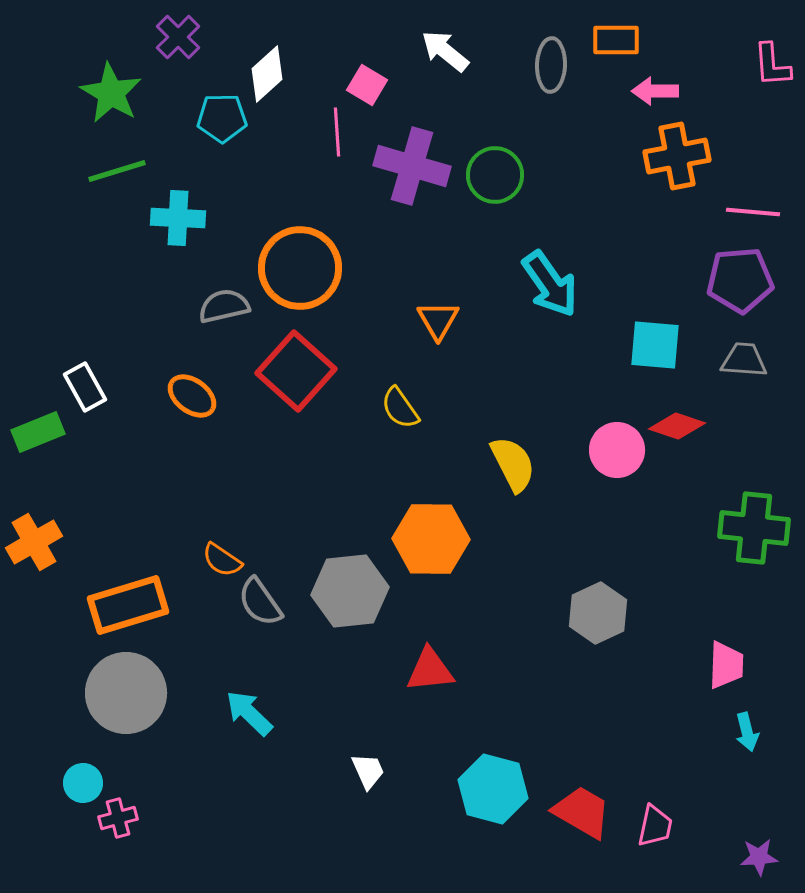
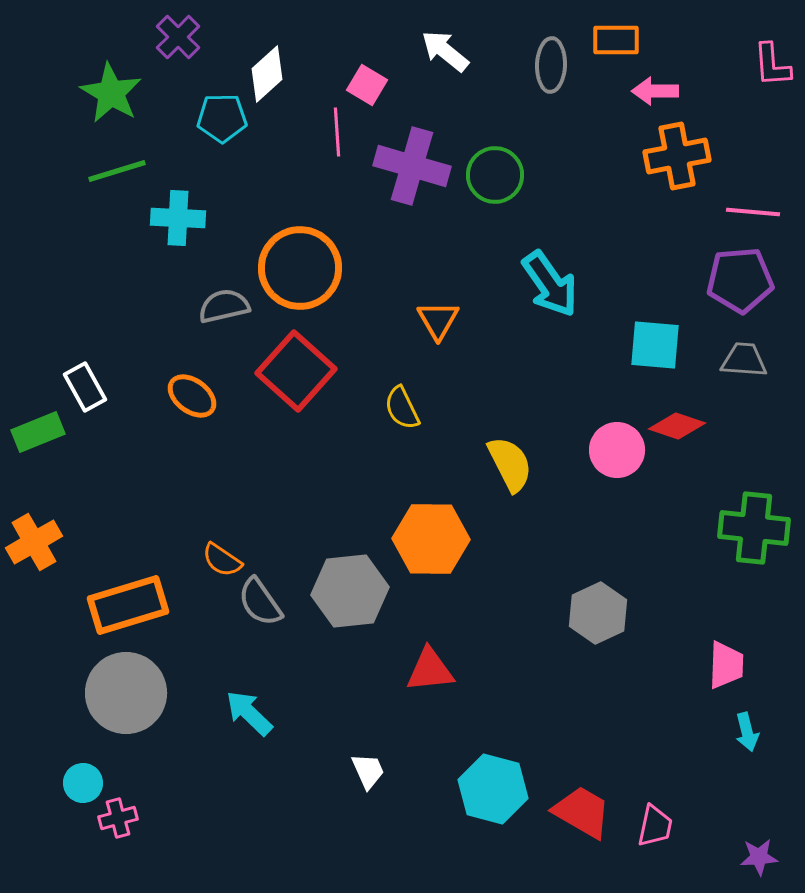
yellow semicircle at (400, 408): moved 2 px right; rotated 9 degrees clockwise
yellow semicircle at (513, 464): moved 3 px left
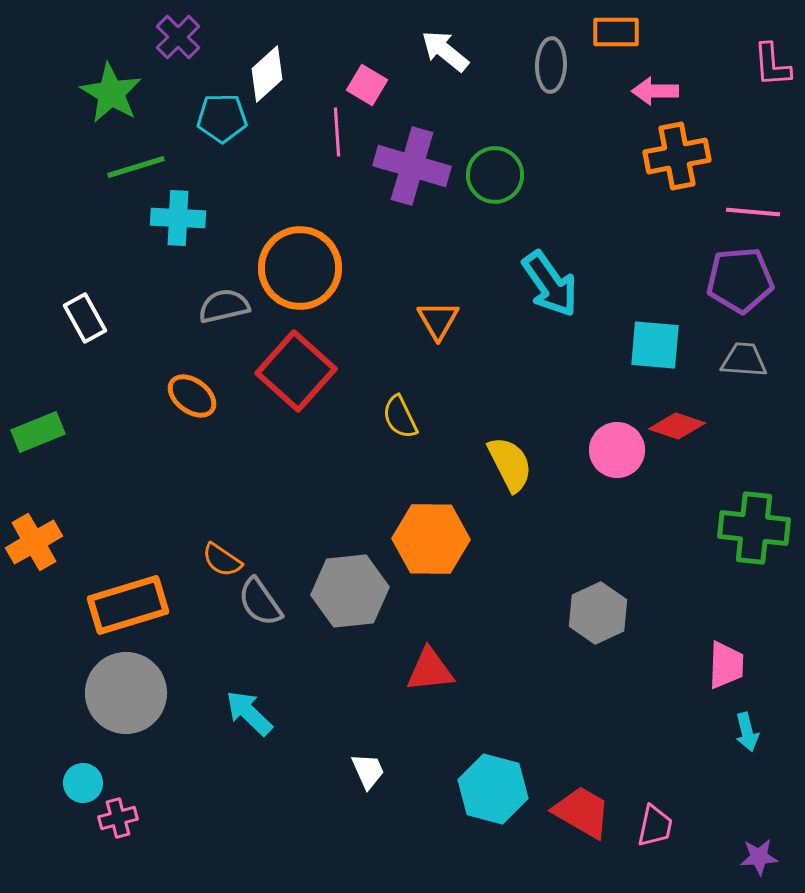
orange rectangle at (616, 40): moved 8 px up
green line at (117, 171): moved 19 px right, 4 px up
white rectangle at (85, 387): moved 69 px up
yellow semicircle at (402, 408): moved 2 px left, 9 px down
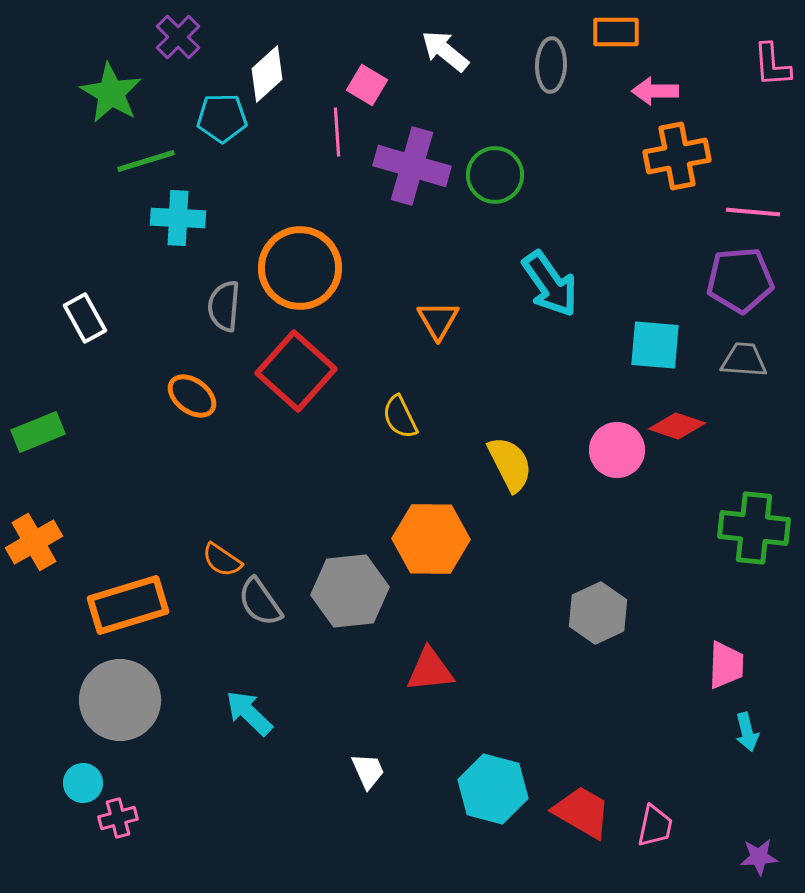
green line at (136, 167): moved 10 px right, 6 px up
gray semicircle at (224, 306): rotated 72 degrees counterclockwise
gray circle at (126, 693): moved 6 px left, 7 px down
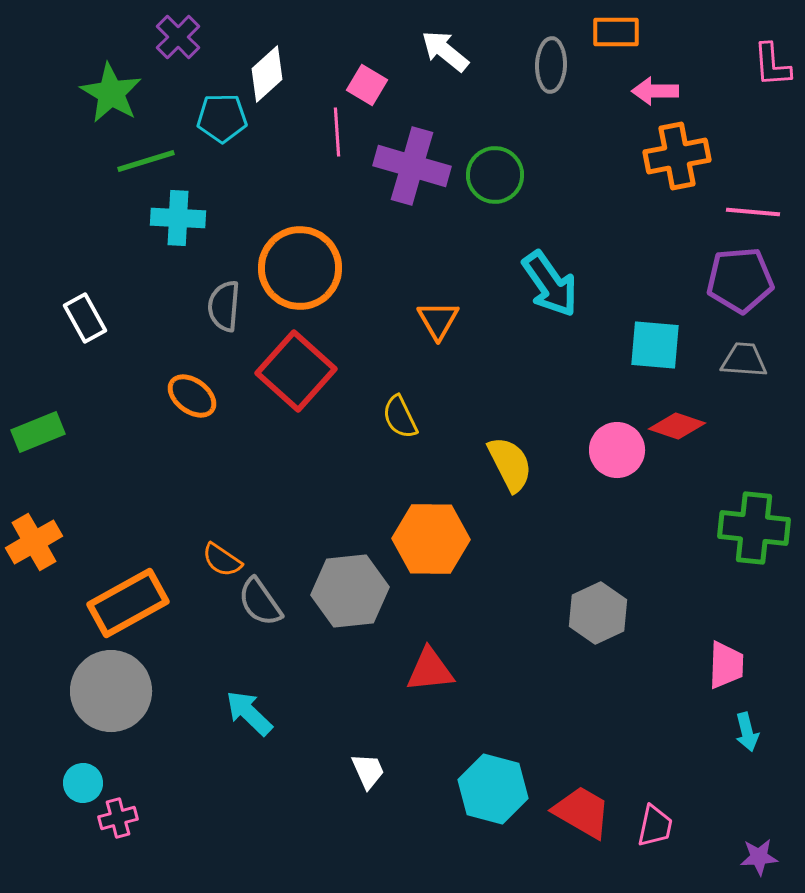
orange rectangle at (128, 605): moved 2 px up; rotated 12 degrees counterclockwise
gray circle at (120, 700): moved 9 px left, 9 px up
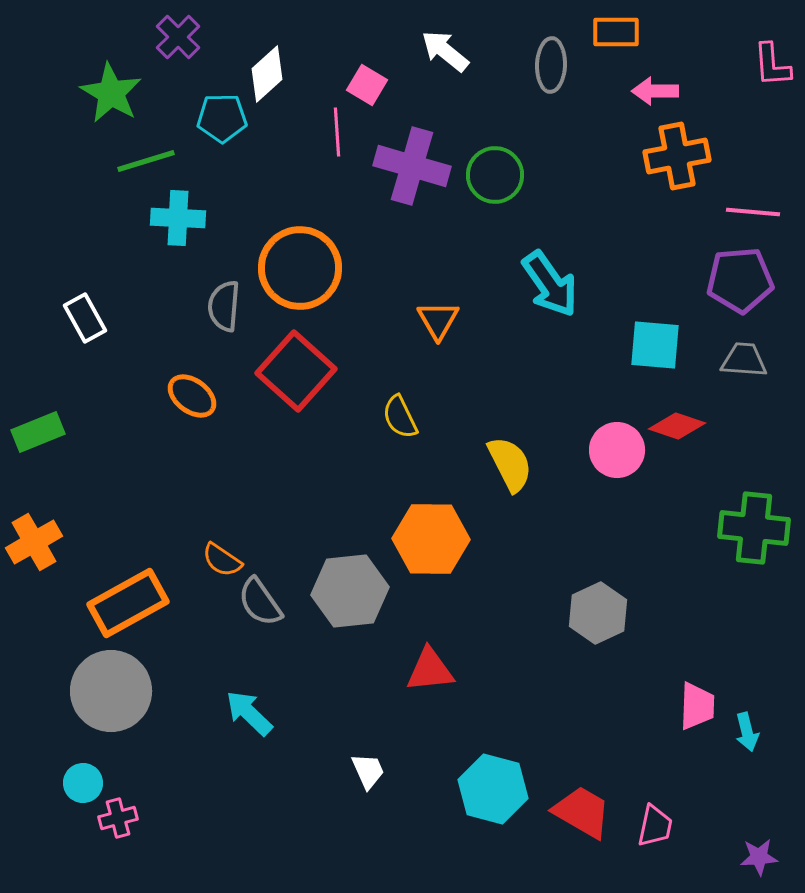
pink trapezoid at (726, 665): moved 29 px left, 41 px down
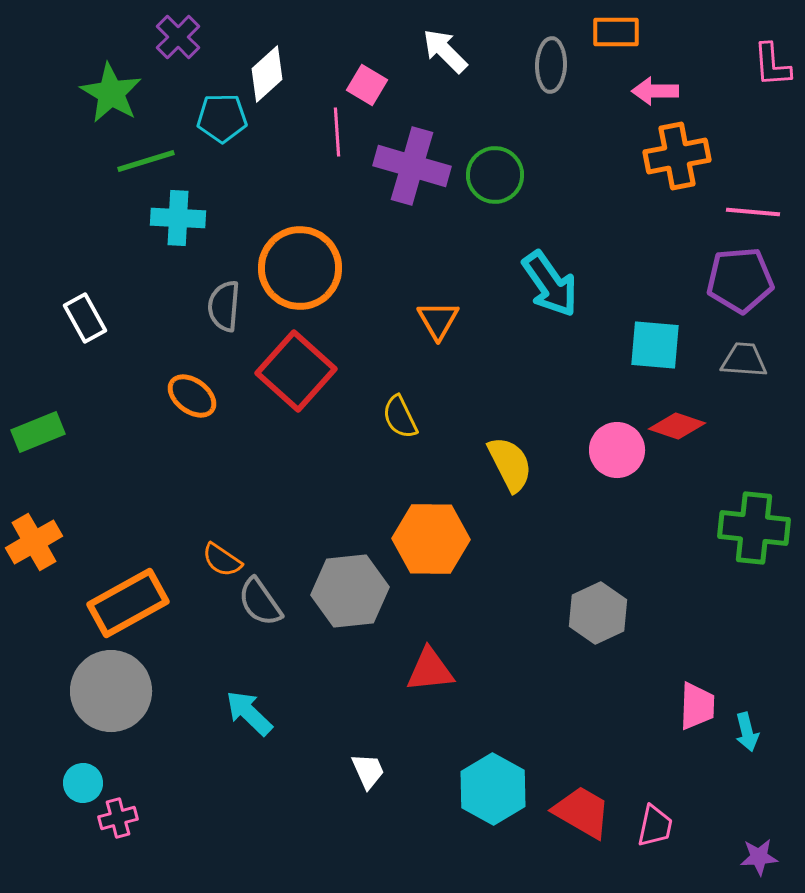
white arrow at (445, 51): rotated 6 degrees clockwise
cyan hexagon at (493, 789): rotated 14 degrees clockwise
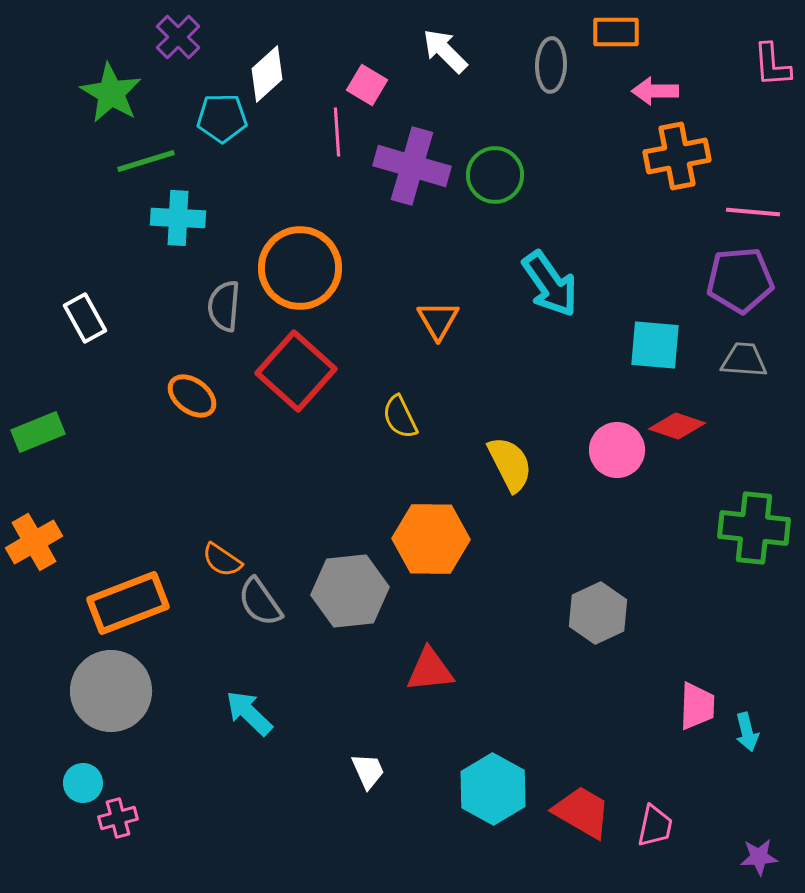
orange rectangle at (128, 603): rotated 8 degrees clockwise
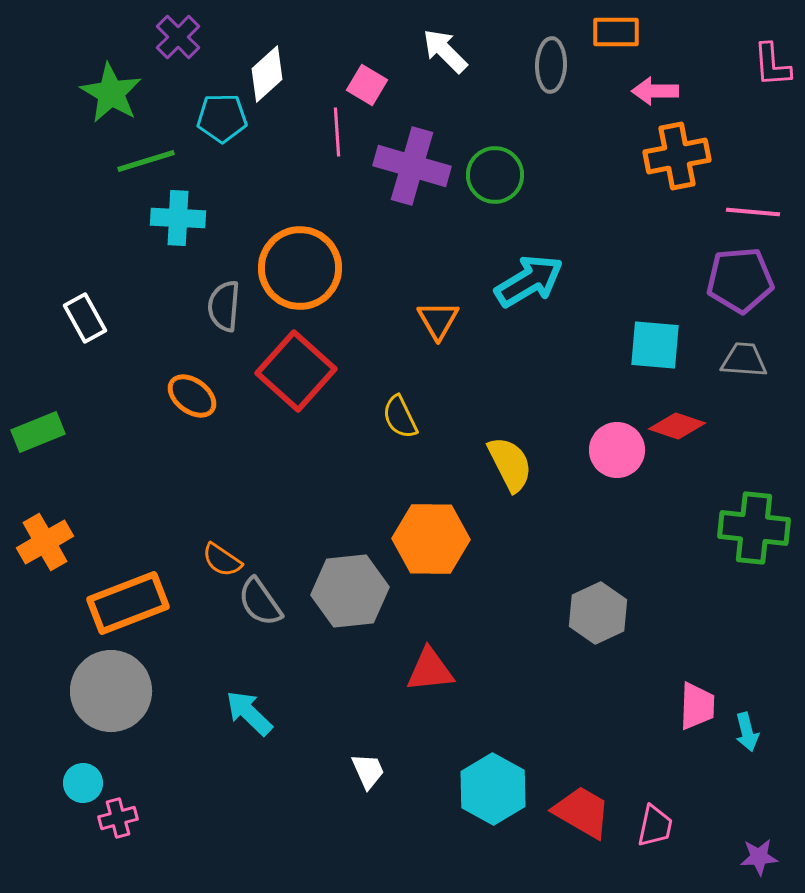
cyan arrow at (550, 284): moved 21 px left, 3 px up; rotated 86 degrees counterclockwise
orange cross at (34, 542): moved 11 px right
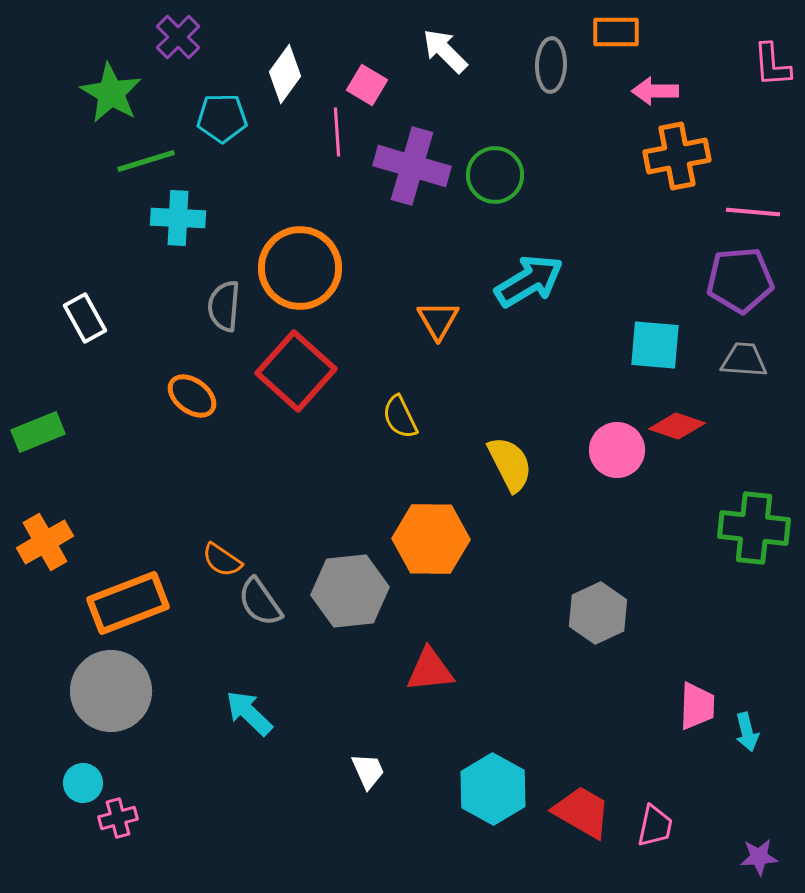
white diamond at (267, 74): moved 18 px right; rotated 12 degrees counterclockwise
